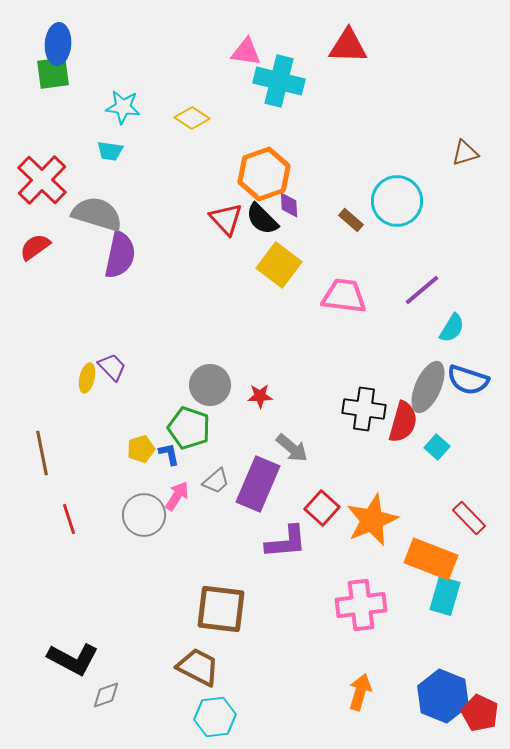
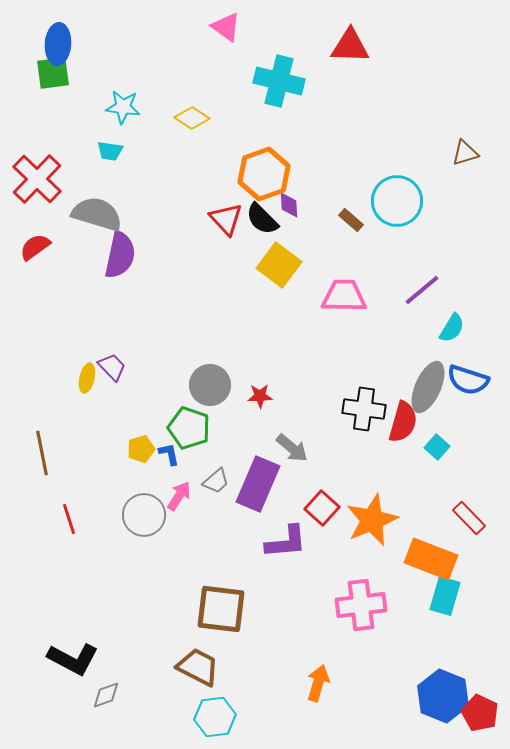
red triangle at (348, 46): moved 2 px right
pink triangle at (246, 52): moved 20 px left, 25 px up; rotated 28 degrees clockwise
red cross at (42, 180): moved 5 px left, 1 px up
pink trapezoid at (344, 296): rotated 6 degrees counterclockwise
pink arrow at (177, 496): moved 2 px right
orange arrow at (360, 692): moved 42 px left, 9 px up
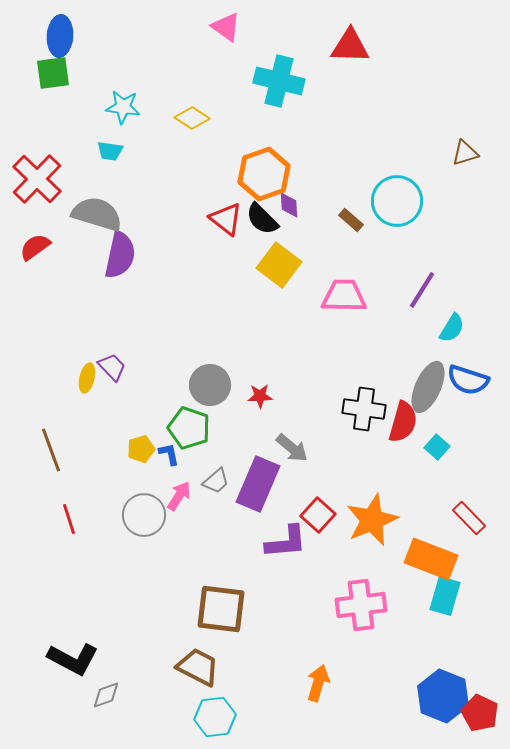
blue ellipse at (58, 44): moved 2 px right, 8 px up
red triangle at (226, 219): rotated 9 degrees counterclockwise
purple line at (422, 290): rotated 18 degrees counterclockwise
brown line at (42, 453): moved 9 px right, 3 px up; rotated 9 degrees counterclockwise
red square at (322, 508): moved 4 px left, 7 px down
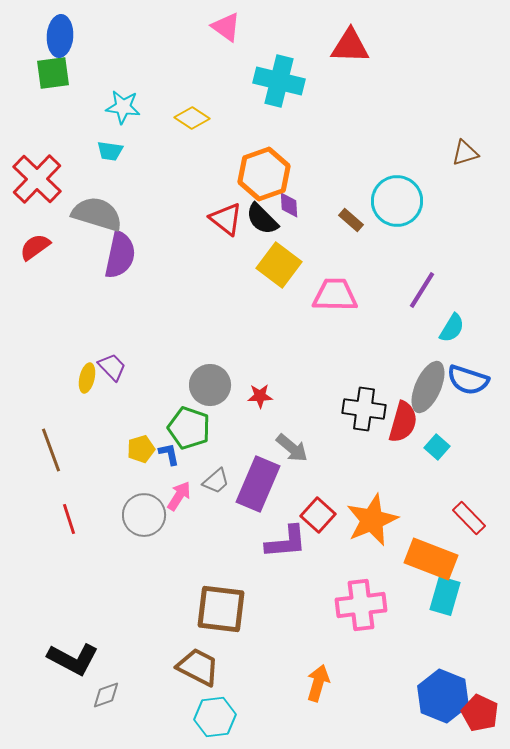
pink trapezoid at (344, 296): moved 9 px left, 1 px up
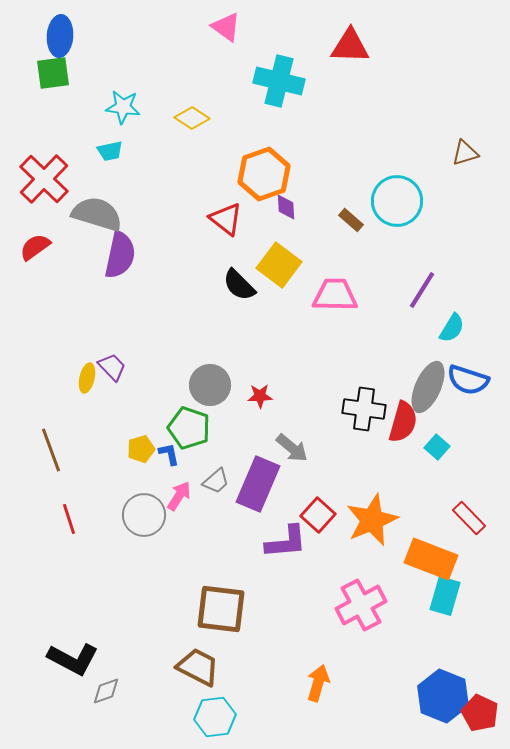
cyan trapezoid at (110, 151): rotated 20 degrees counterclockwise
red cross at (37, 179): moved 7 px right
purple diamond at (289, 205): moved 3 px left, 2 px down
black semicircle at (262, 219): moved 23 px left, 66 px down
pink cross at (361, 605): rotated 21 degrees counterclockwise
gray diamond at (106, 695): moved 4 px up
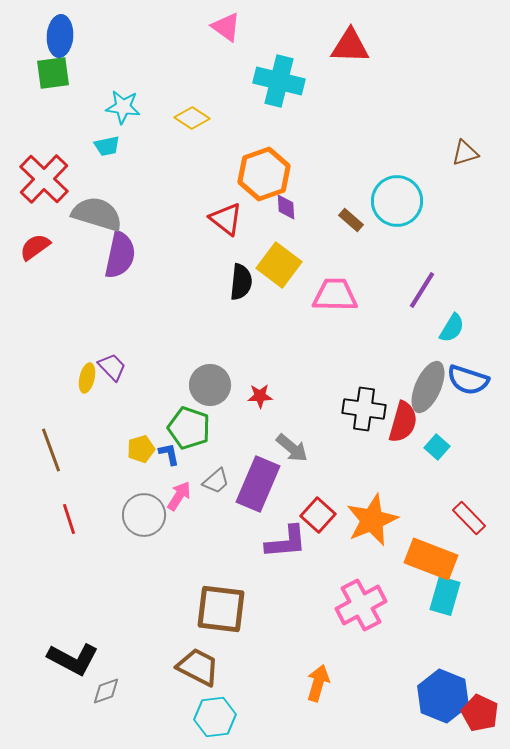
cyan trapezoid at (110, 151): moved 3 px left, 5 px up
black semicircle at (239, 285): moved 2 px right, 3 px up; rotated 129 degrees counterclockwise
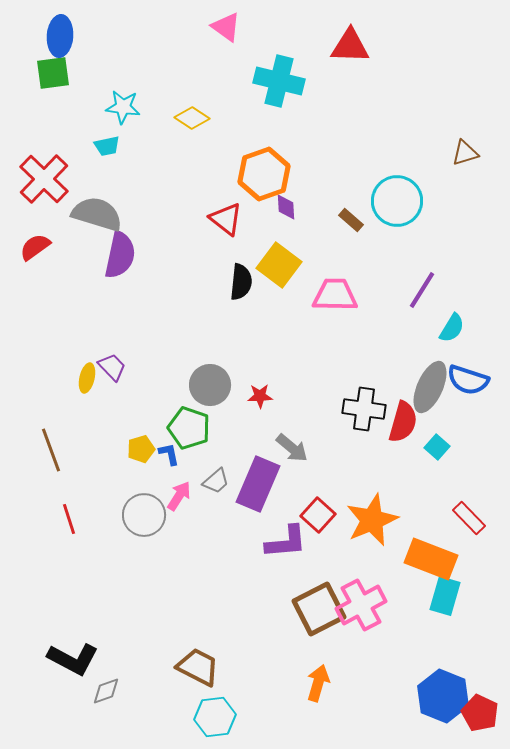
gray ellipse at (428, 387): moved 2 px right
brown square at (221, 609): moved 98 px right; rotated 34 degrees counterclockwise
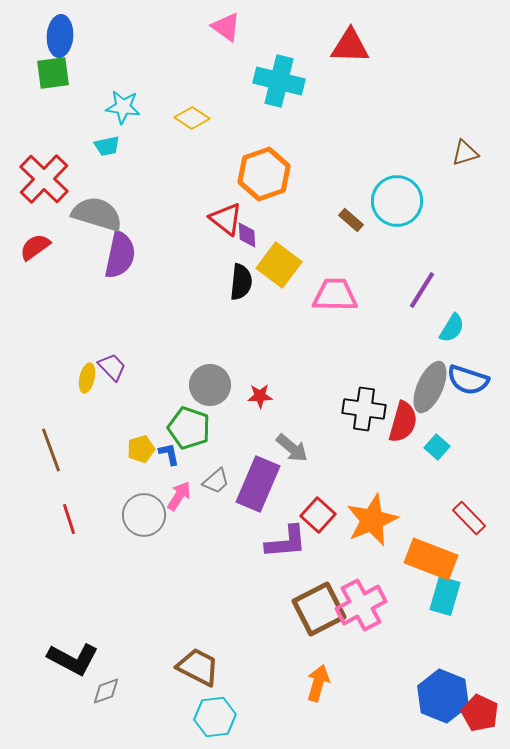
purple diamond at (286, 207): moved 39 px left, 28 px down
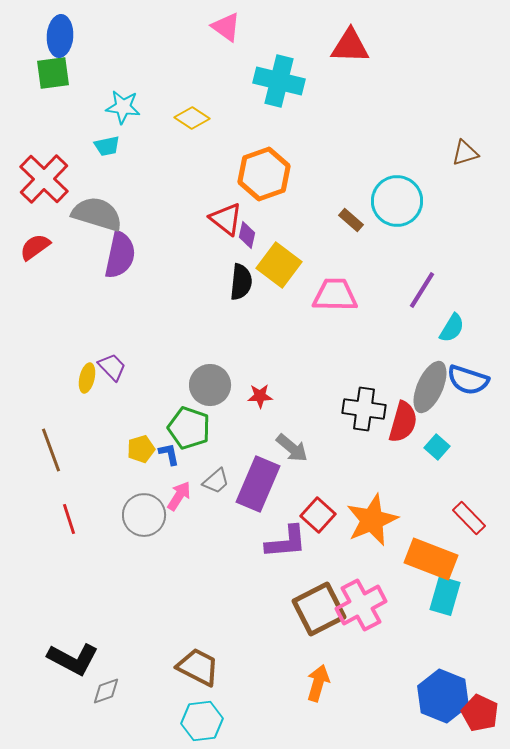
purple diamond at (247, 235): rotated 16 degrees clockwise
cyan hexagon at (215, 717): moved 13 px left, 4 px down
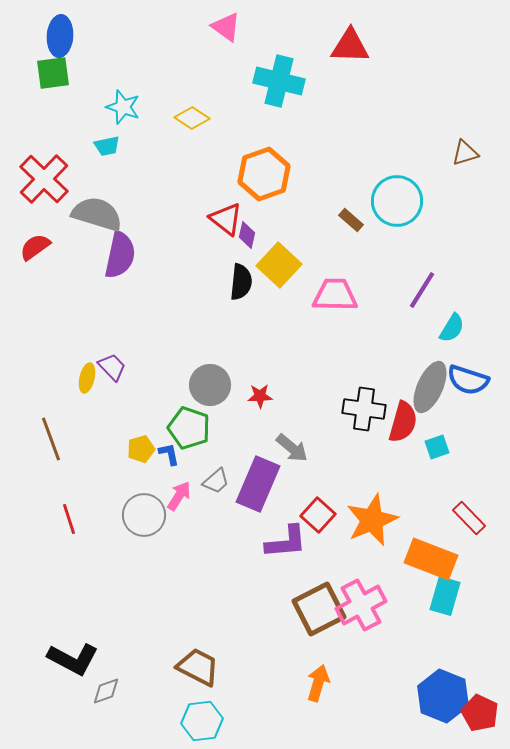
cyan star at (123, 107): rotated 12 degrees clockwise
yellow square at (279, 265): rotated 6 degrees clockwise
cyan square at (437, 447): rotated 30 degrees clockwise
brown line at (51, 450): moved 11 px up
